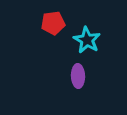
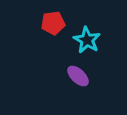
purple ellipse: rotated 45 degrees counterclockwise
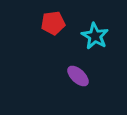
cyan star: moved 8 px right, 4 px up
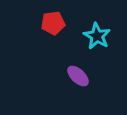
cyan star: moved 2 px right
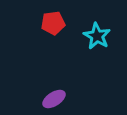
purple ellipse: moved 24 px left, 23 px down; rotated 75 degrees counterclockwise
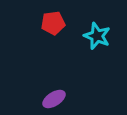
cyan star: rotated 8 degrees counterclockwise
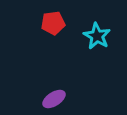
cyan star: rotated 8 degrees clockwise
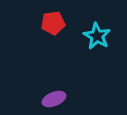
purple ellipse: rotated 10 degrees clockwise
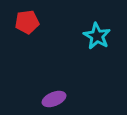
red pentagon: moved 26 px left, 1 px up
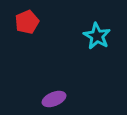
red pentagon: rotated 15 degrees counterclockwise
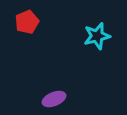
cyan star: rotated 28 degrees clockwise
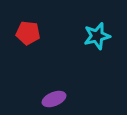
red pentagon: moved 1 px right, 11 px down; rotated 30 degrees clockwise
